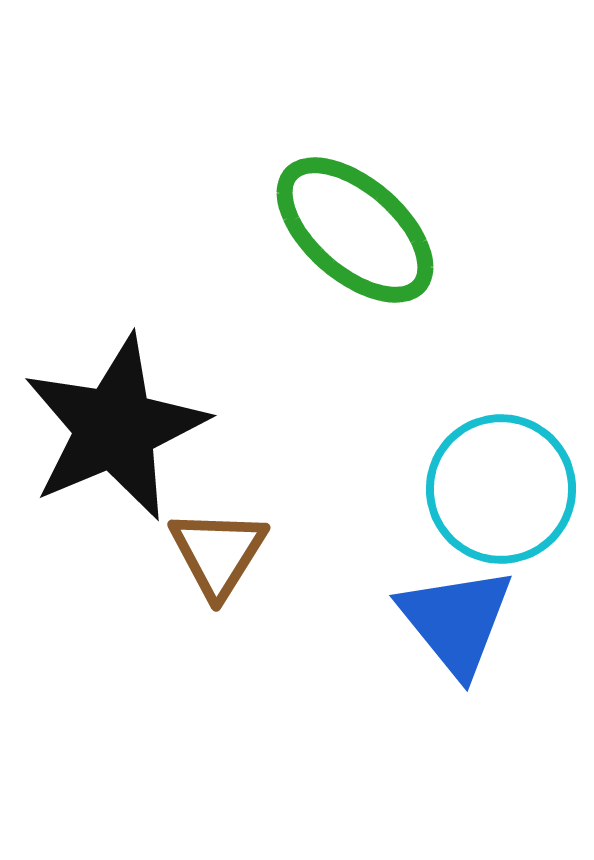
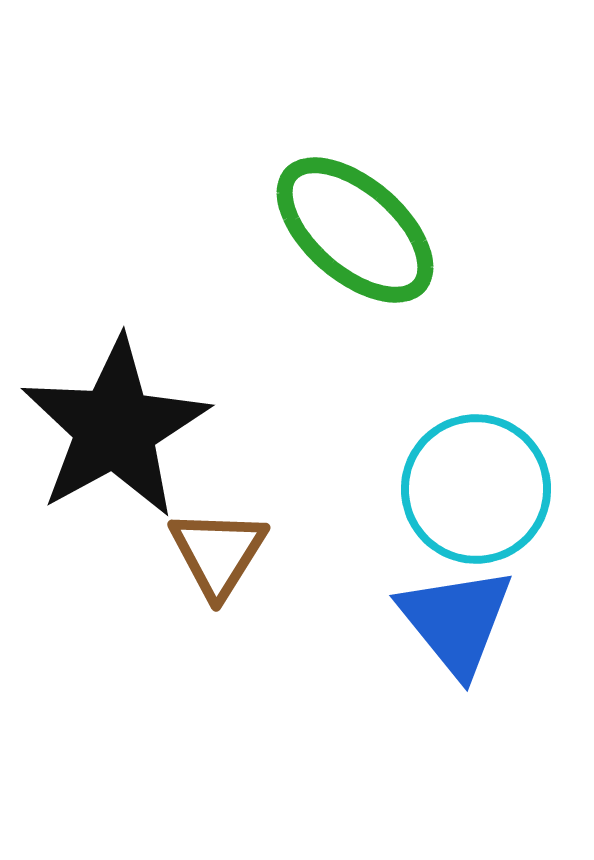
black star: rotated 6 degrees counterclockwise
cyan circle: moved 25 px left
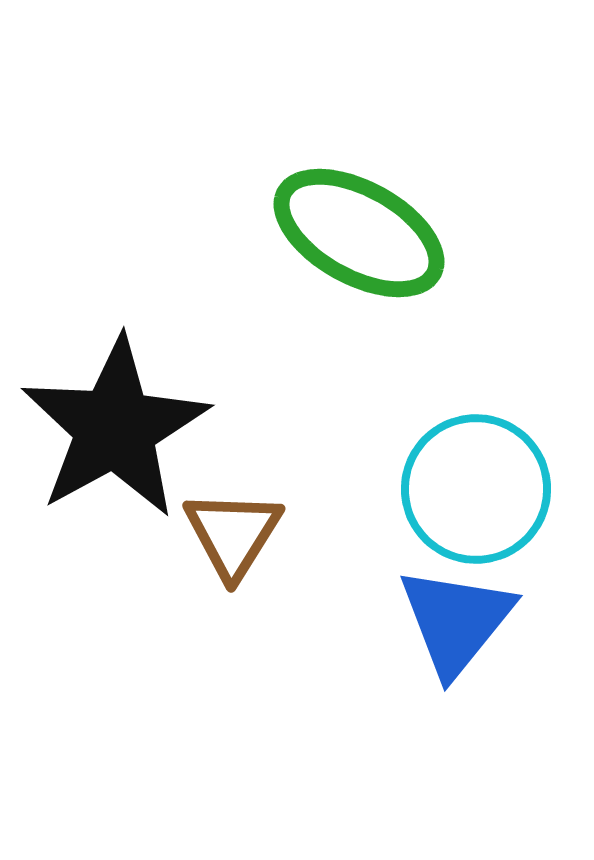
green ellipse: moved 4 px right, 3 px down; rotated 12 degrees counterclockwise
brown triangle: moved 15 px right, 19 px up
blue triangle: rotated 18 degrees clockwise
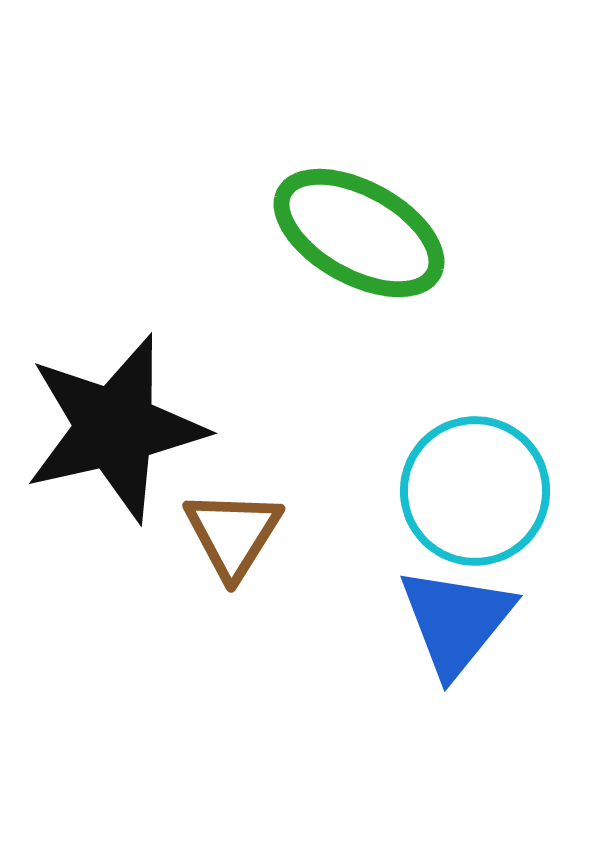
black star: rotated 16 degrees clockwise
cyan circle: moved 1 px left, 2 px down
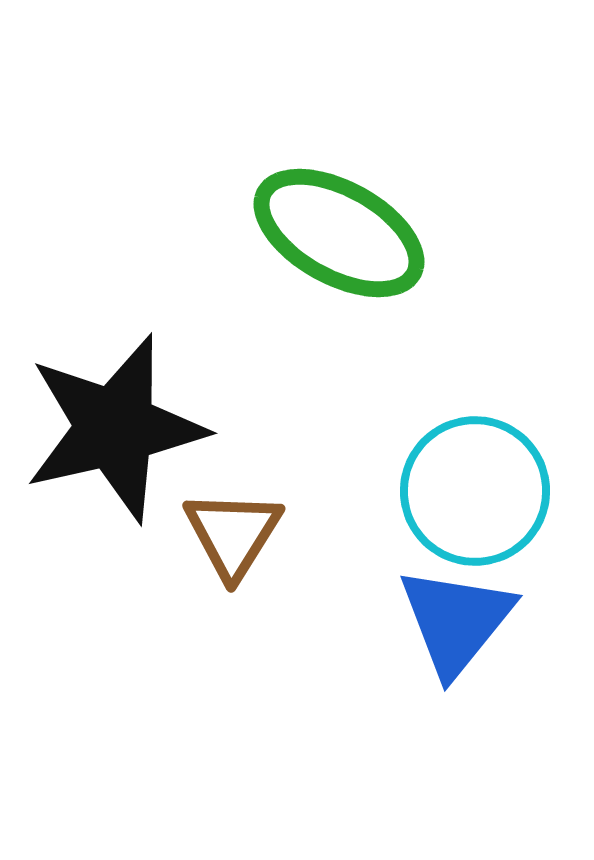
green ellipse: moved 20 px left
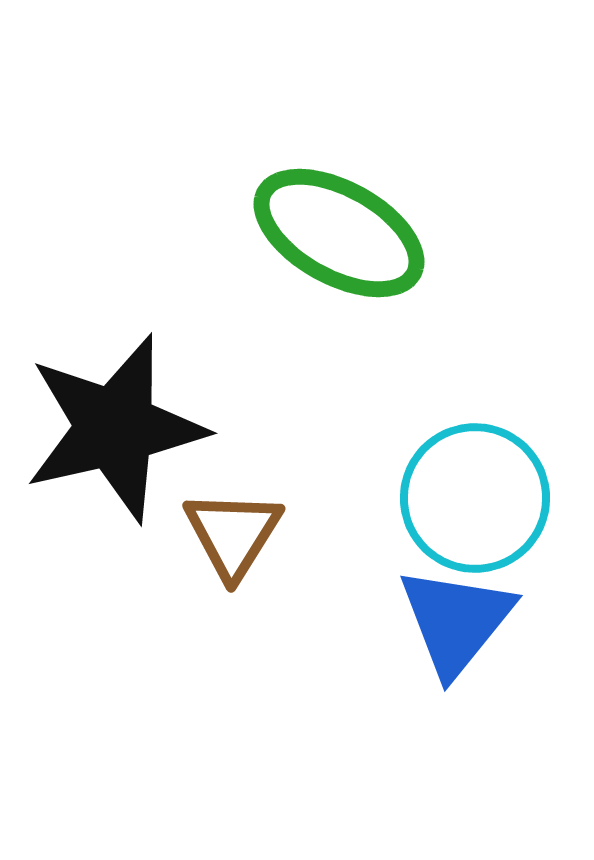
cyan circle: moved 7 px down
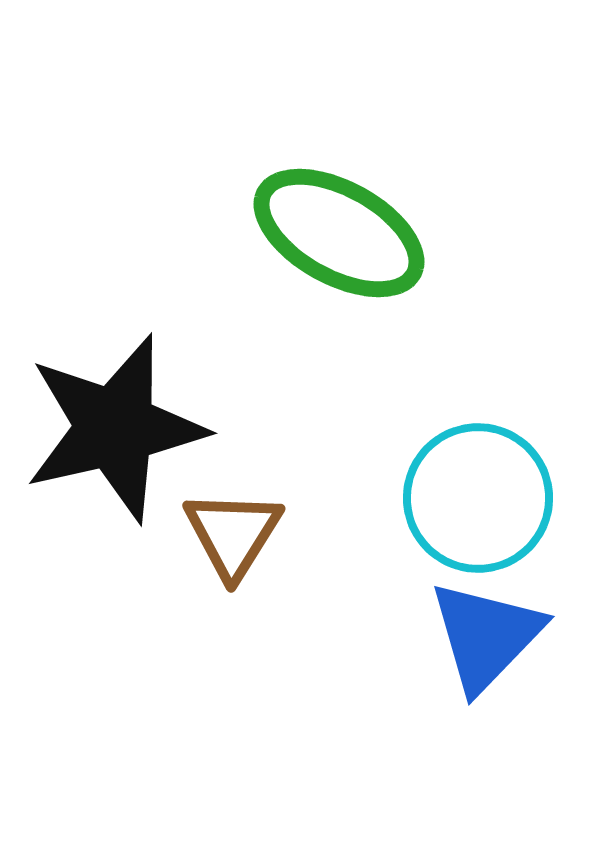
cyan circle: moved 3 px right
blue triangle: moved 30 px right, 15 px down; rotated 5 degrees clockwise
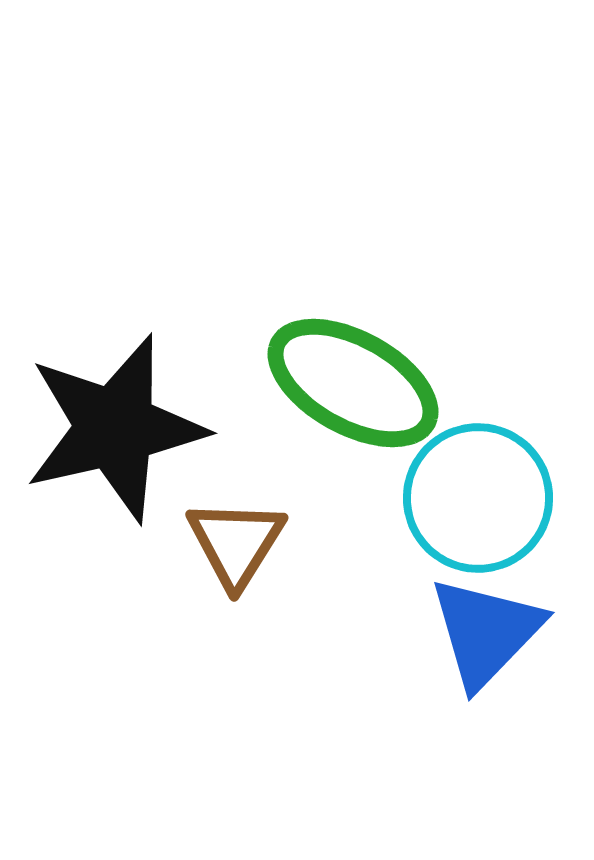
green ellipse: moved 14 px right, 150 px down
brown triangle: moved 3 px right, 9 px down
blue triangle: moved 4 px up
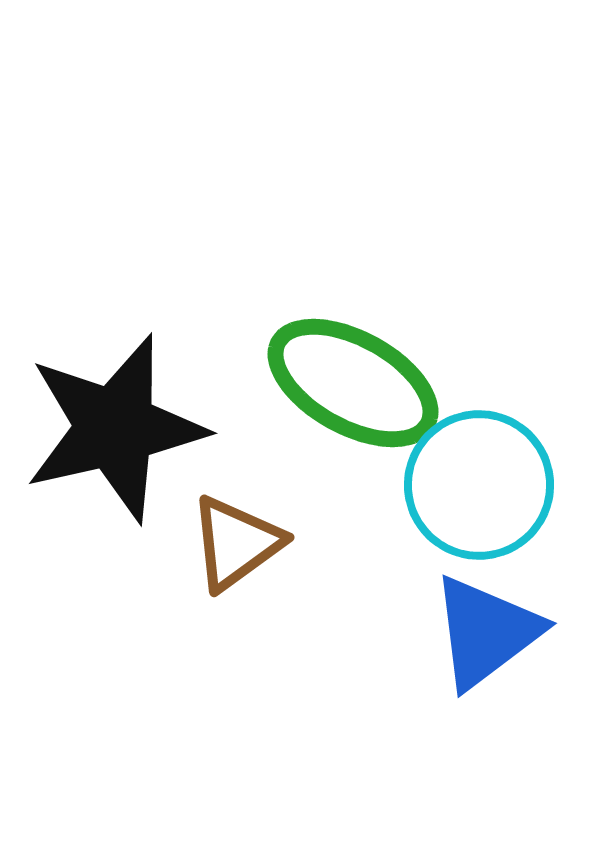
cyan circle: moved 1 px right, 13 px up
brown triangle: rotated 22 degrees clockwise
blue triangle: rotated 9 degrees clockwise
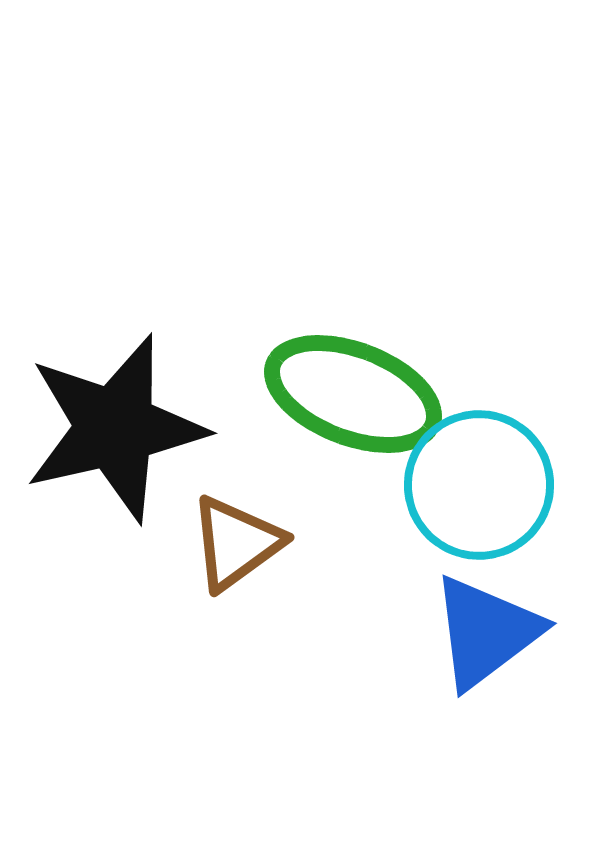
green ellipse: moved 11 px down; rotated 8 degrees counterclockwise
